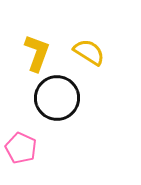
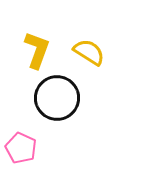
yellow L-shape: moved 3 px up
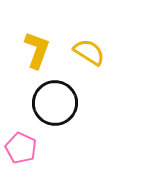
black circle: moved 2 px left, 5 px down
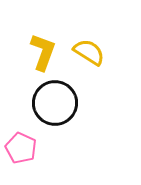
yellow L-shape: moved 6 px right, 2 px down
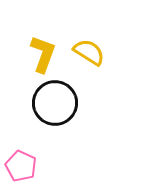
yellow L-shape: moved 2 px down
pink pentagon: moved 18 px down
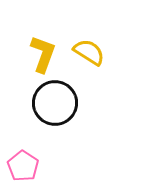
pink pentagon: moved 2 px right; rotated 8 degrees clockwise
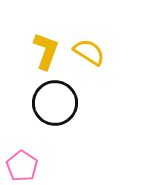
yellow L-shape: moved 3 px right, 3 px up
pink pentagon: moved 1 px left
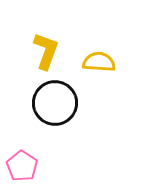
yellow semicircle: moved 10 px right, 10 px down; rotated 28 degrees counterclockwise
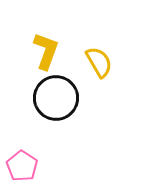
yellow semicircle: rotated 56 degrees clockwise
black circle: moved 1 px right, 5 px up
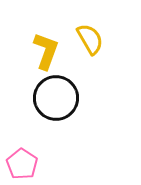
yellow semicircle: moved 9 px left, 23 px up
pink pentagon: moved 2 px up
